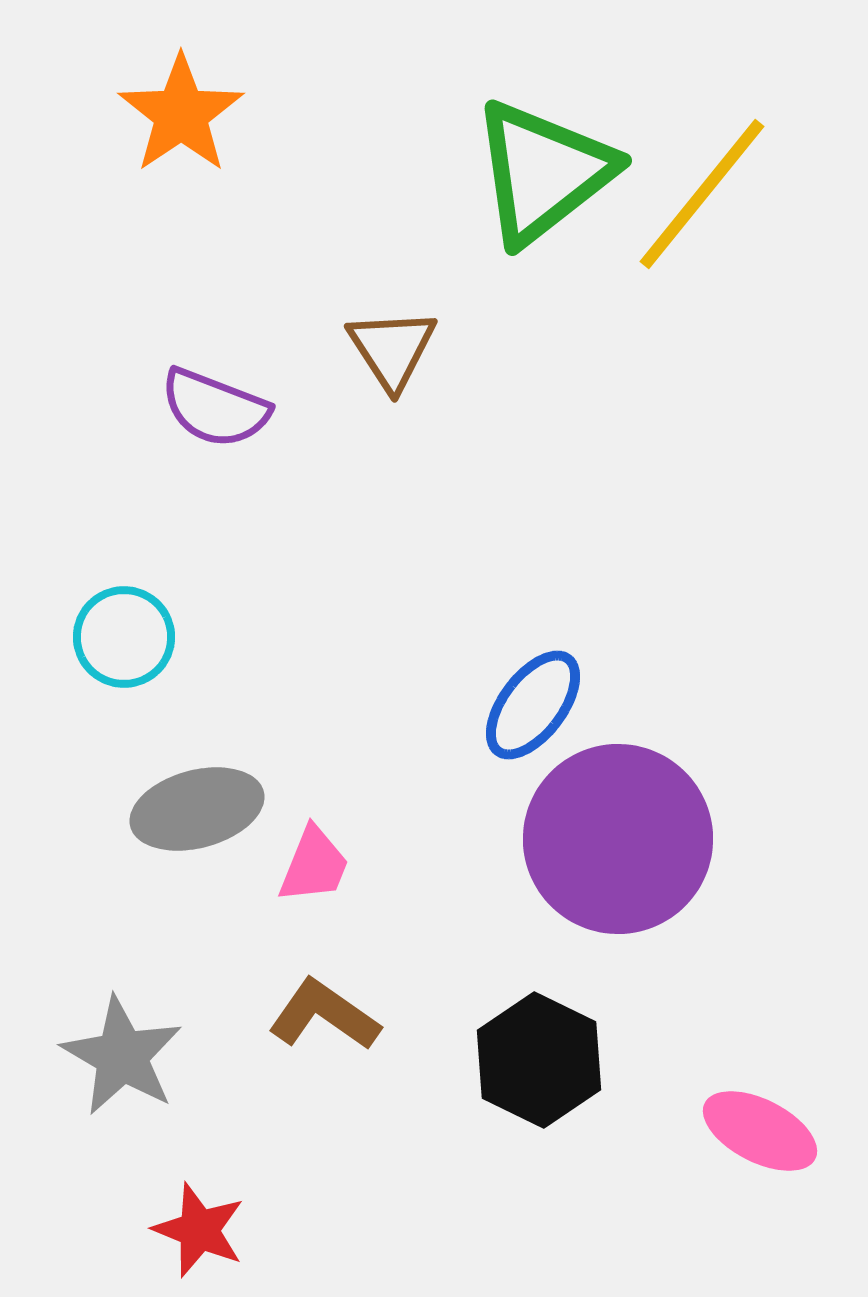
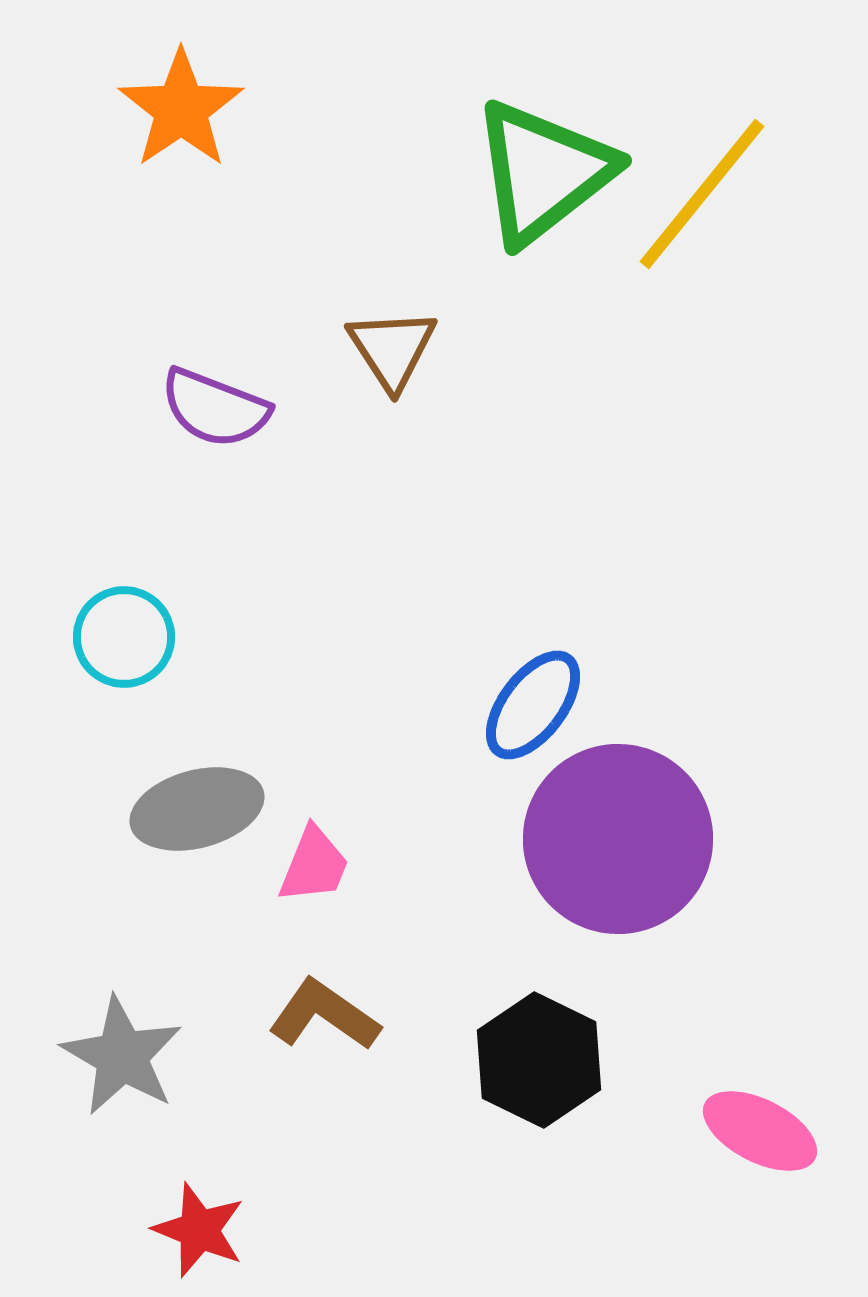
orange star: moved 5 px up
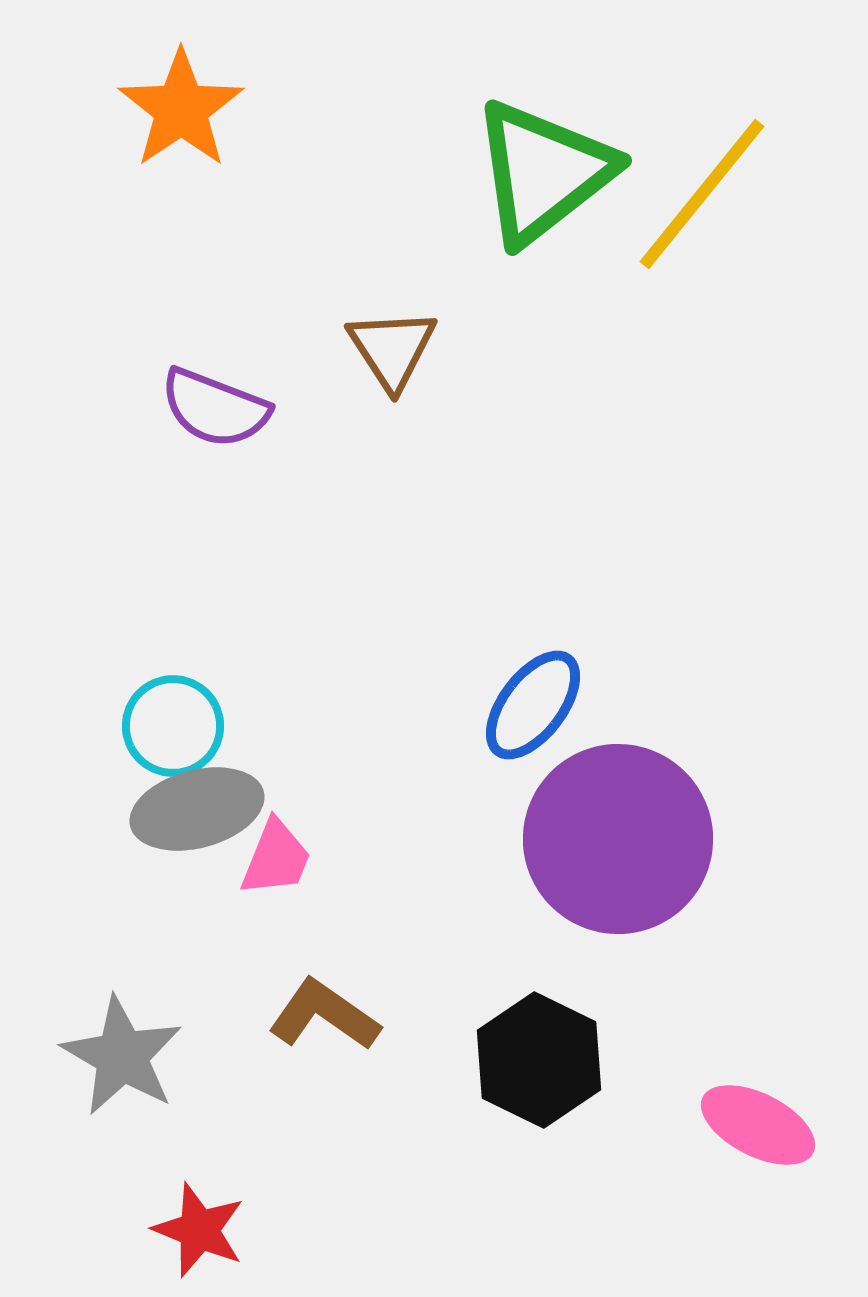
cyan circle: moved 49 px right, 89 px down
pink trapezoid: moved 38 px left, 7 px up
pink ellipse: moved 2 px left, 6 px up
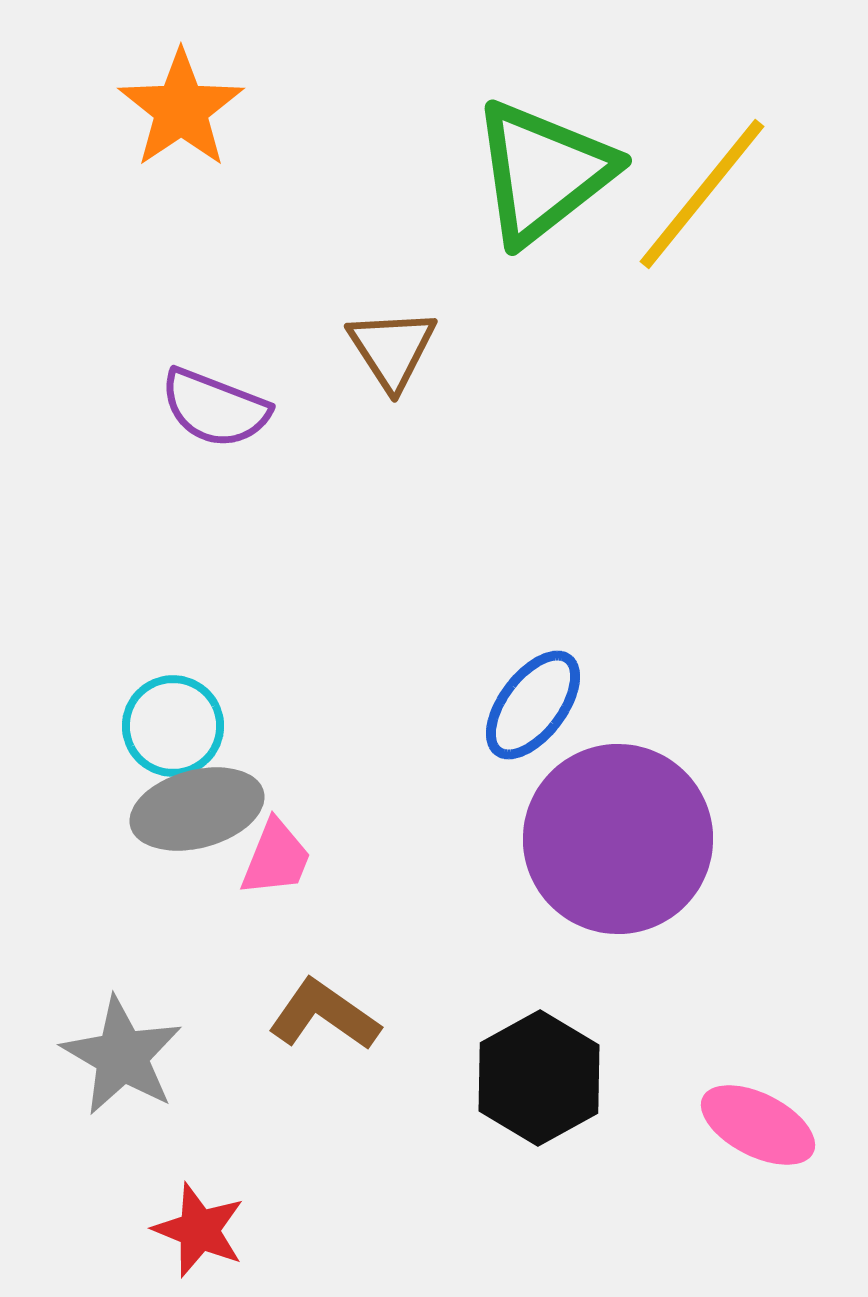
black hexagon: moved 18 px down; rotated 5 degrees clockwise
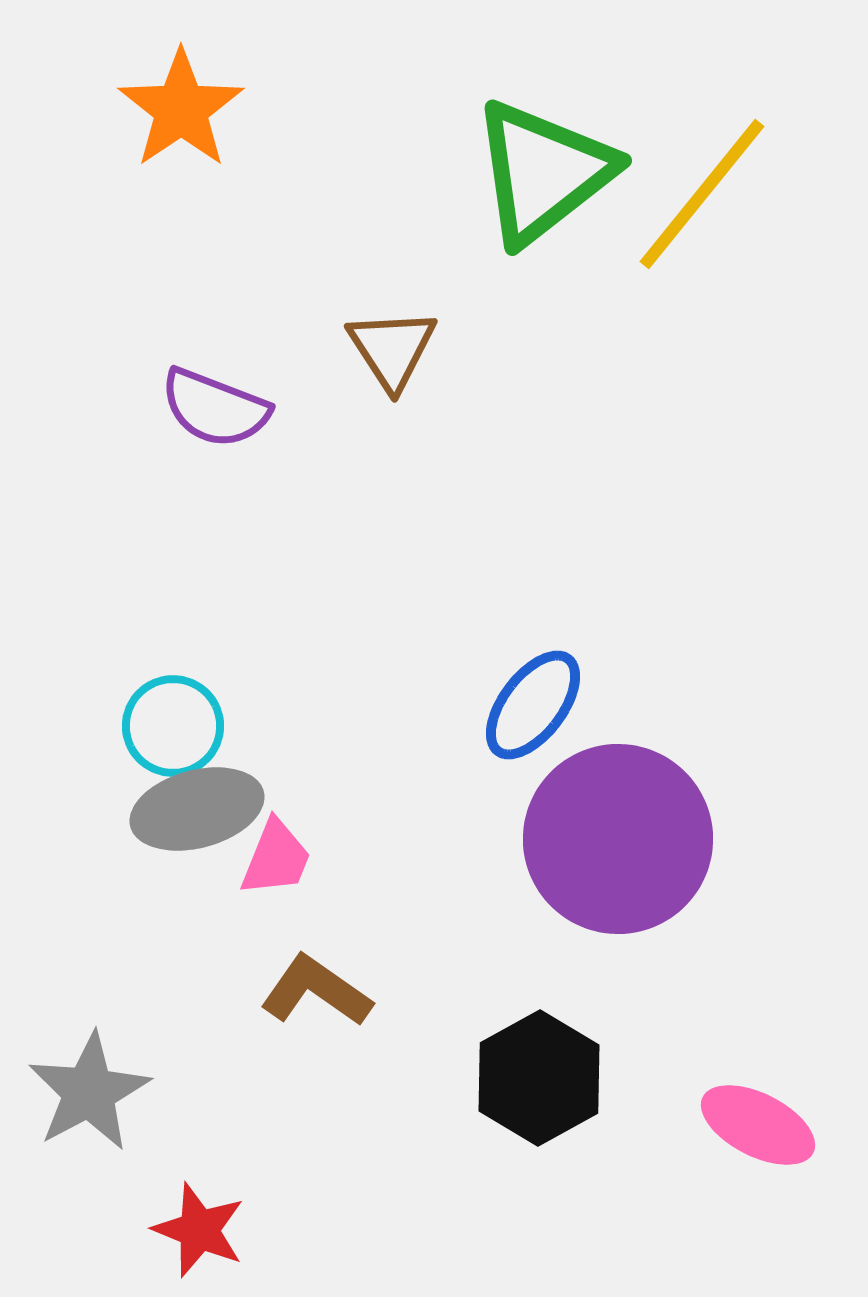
brown L-shape: moved 8 px left, 24 px up
gray star: moved 33 px left, 36 px down; rotated 14 degrees clockwise
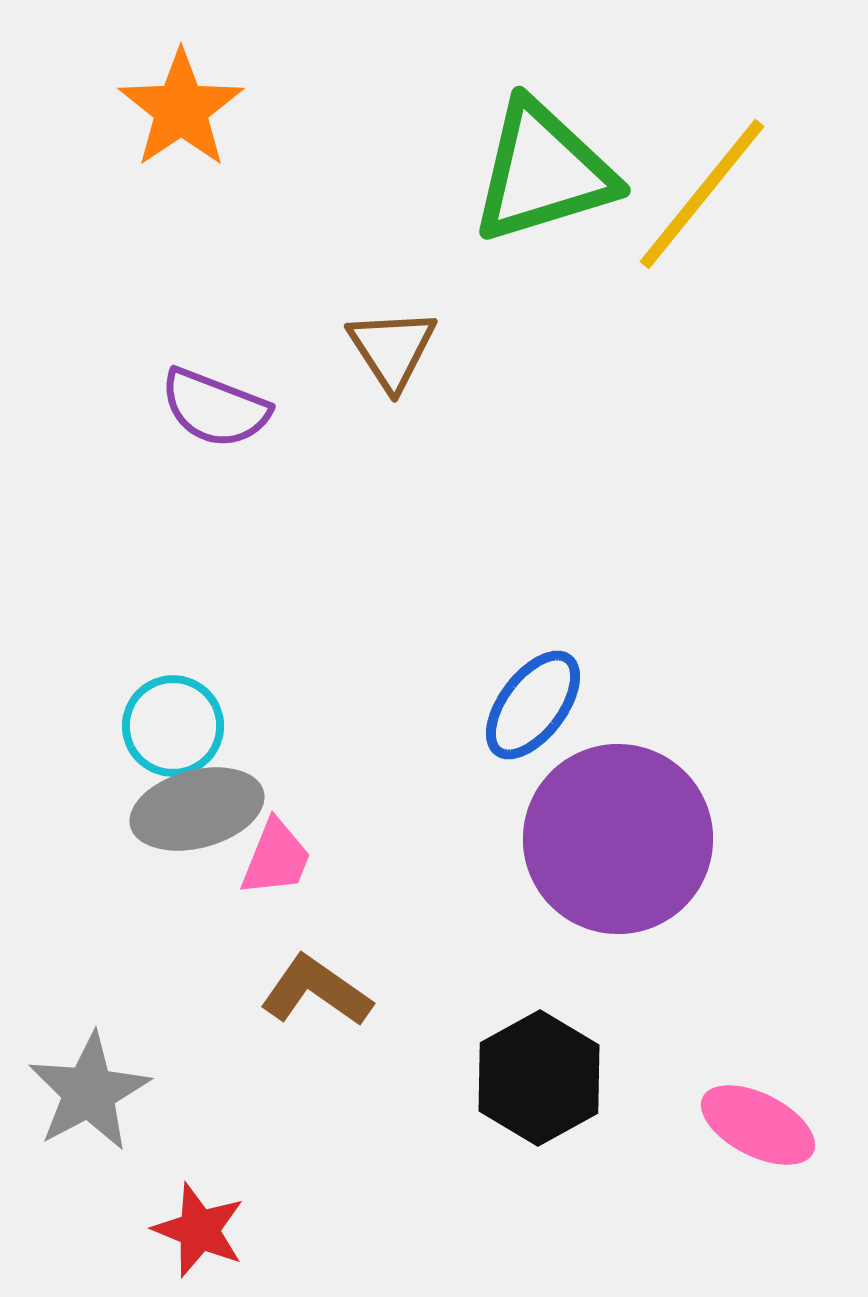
green triangle: rotated 21 degrees clockwise
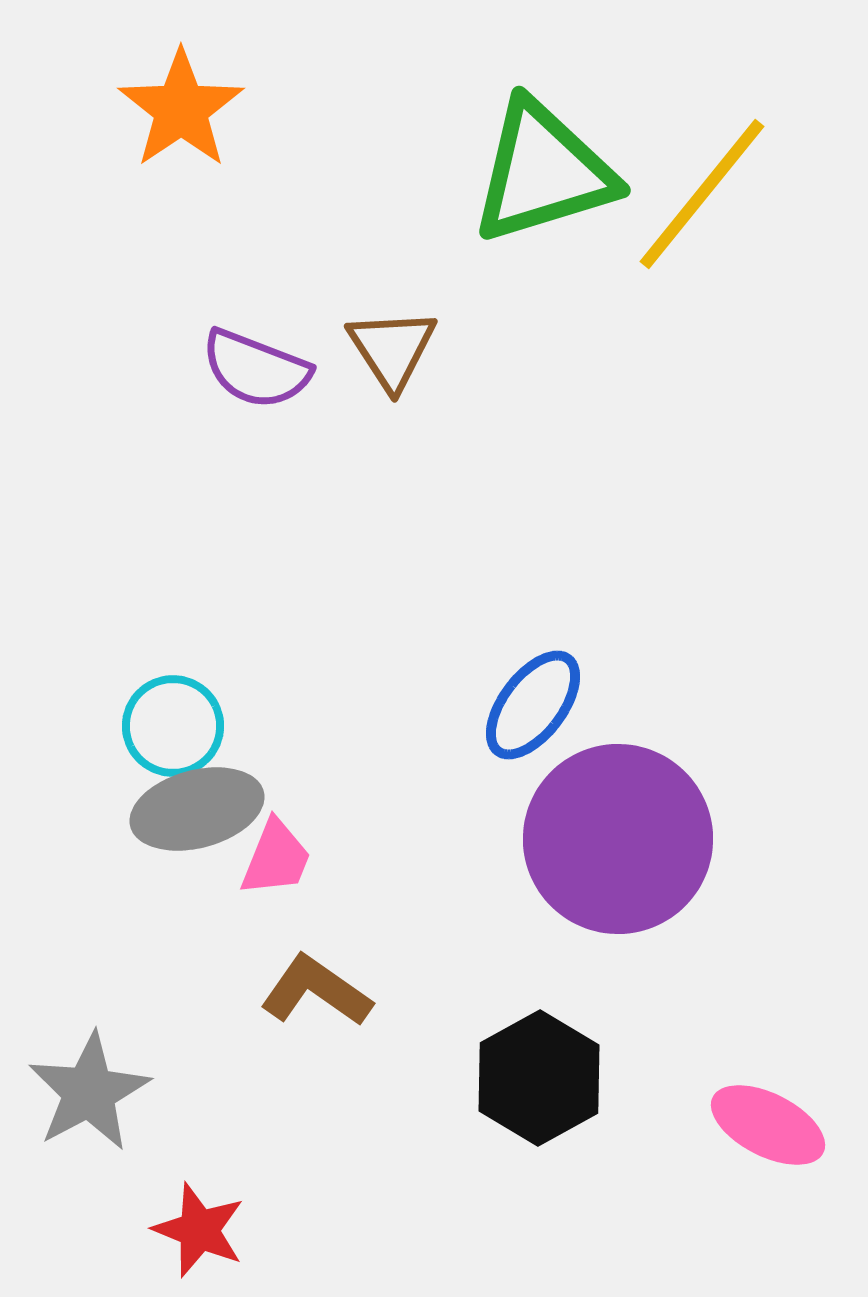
purple semicircle: moved 41 px right, 39 px up
pink ellipse: moved 10 px right
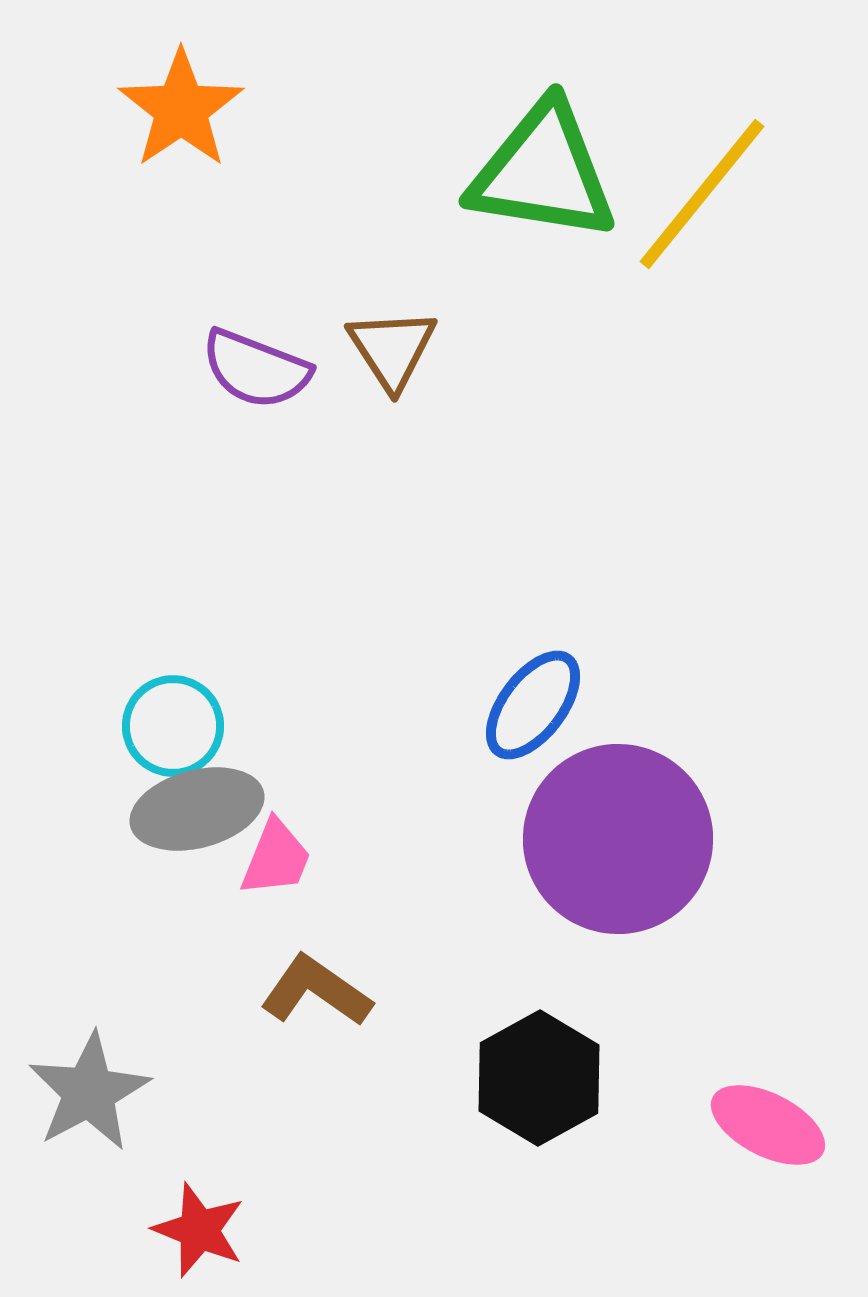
green triangle: rotated 26 degrees clockwise
